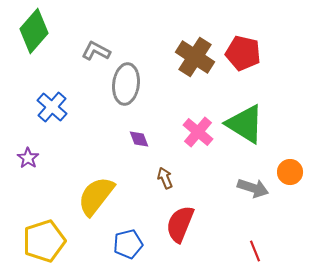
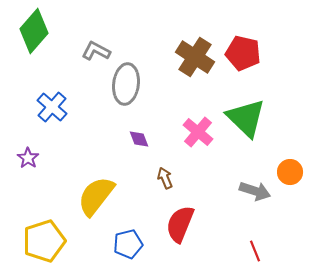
green triangle: moved 1 px right, 6 px up; rotated 12 degrees clockwise
gray arrow: moved 2 px right, 3 px down
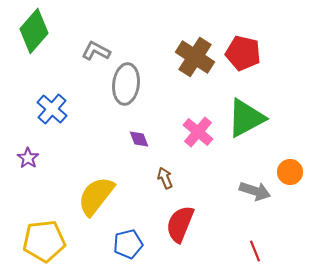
blue cross: moved 2 px down
green triangle: rotated 48 degrees clockwise
yellow pentagon: rotated 12 degrees clockwise
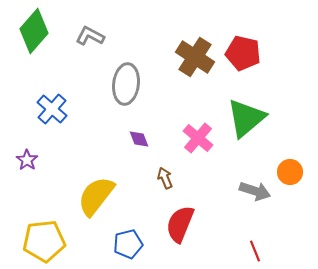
gray L-shape: moved 6 px left, 15 px up
green triangle: rotated 12 degrees counterclockwise
pink cross: moved 6 px down
purple star: moved 1 px left, 2 px down
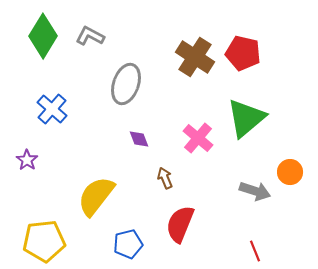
green diamond: moved 9 px right, 5 px down; rotated 9 degrees counterclockwise
gray ellipse: rotated 12 degrees clockwise
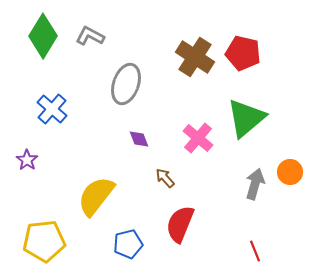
brown arrow: rotated 20 degrees counterclockwise
gray arrow: moved 7 px up; rotated 92 degrees counterclockwise
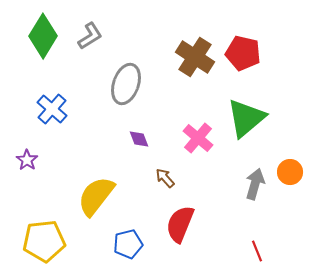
gray L-shape: rotated 120 degrees clockwise
red line: moved 2 px right
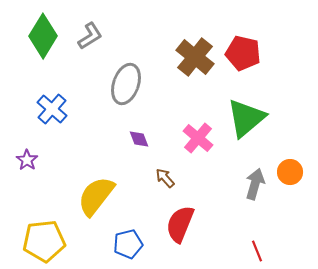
brown cross: rotated 6 degrees clockwise
